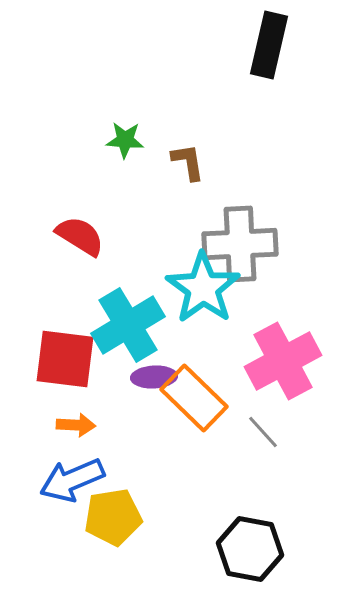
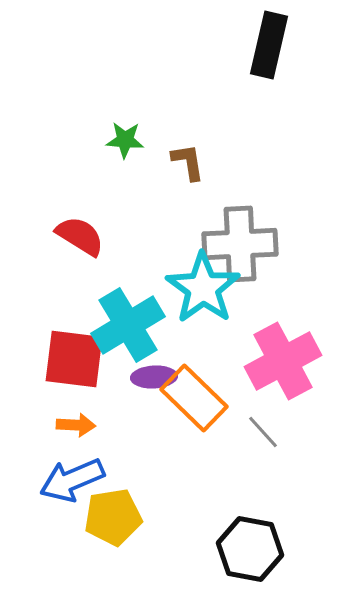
red square: moved 9 px right
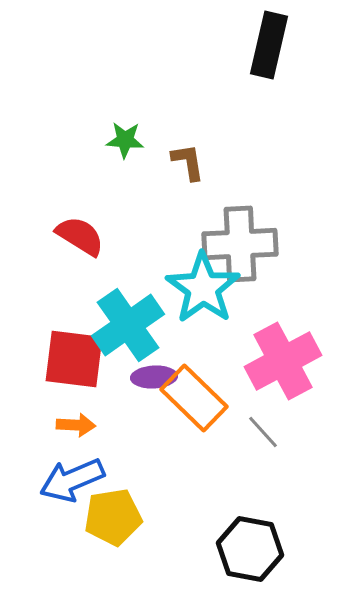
cyan cross: rotated 4 degrees counterclockwise
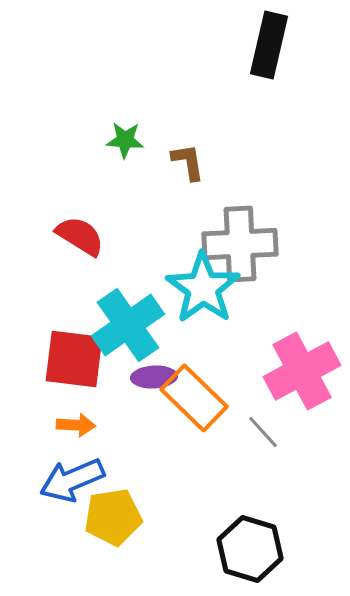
pink cross: moved 19 px right, 10 px down
black hexagon: rotated 6 degrees clockwise
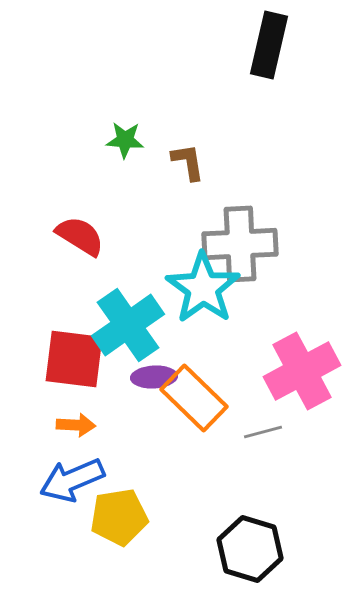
gray line: rotated 63 degrees counterclockwise
yellow pentagon: moved 6 px right
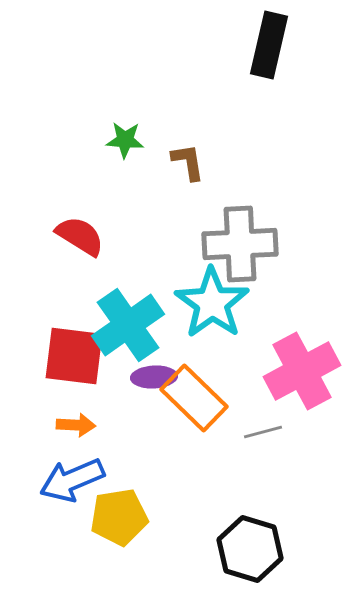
cyan star: moved 9 px right, 15 px down
red square: moved 3 px up
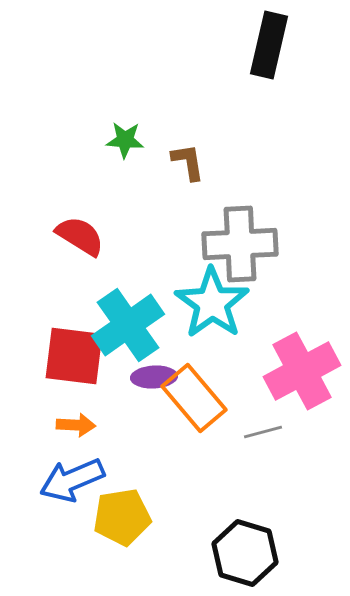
orange rectangle: rotated 6 degrees clockwise
yellow pentagon: moved 3 px right
black hexagon: moved 5 px left, 4 px down
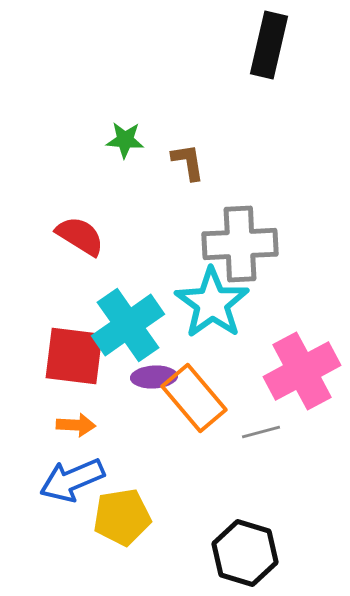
gray line: moved 2 px left
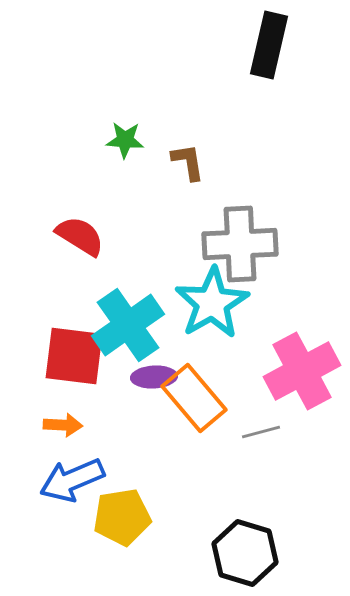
cyan star: rotated 6 degrees clockwise
orange arrow: moved 13 px left
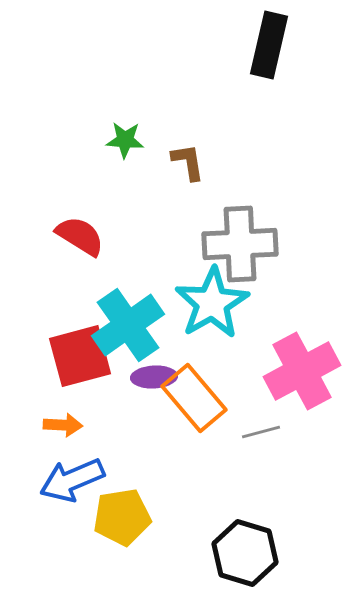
red square: moved 6 px right; rotated 22 degrees counterclockwise
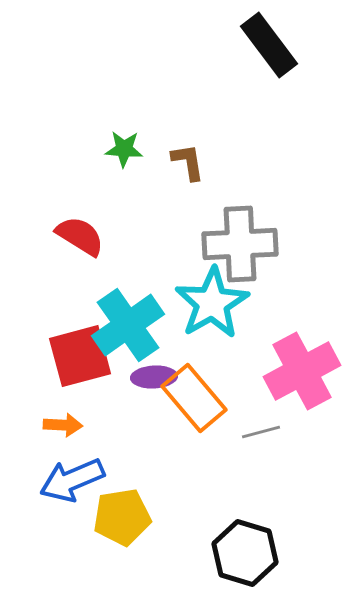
black rectangle: rotated 50 degrees counterclockwise
green star: moved 1 px left, 9 px down
